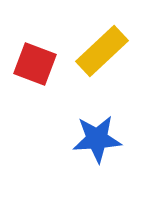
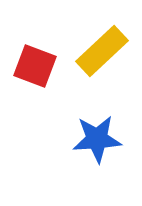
red square: moved 2 px down
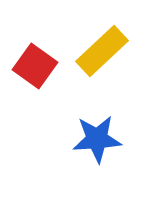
red square: rotated 15 degrees clockwise
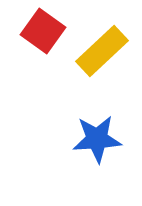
red square: moved 8 px right, 35 px up
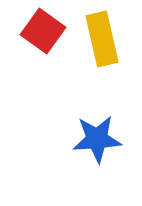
yellow rectangle: moved 12 px up; rotated 60 degrees counterclockwise
